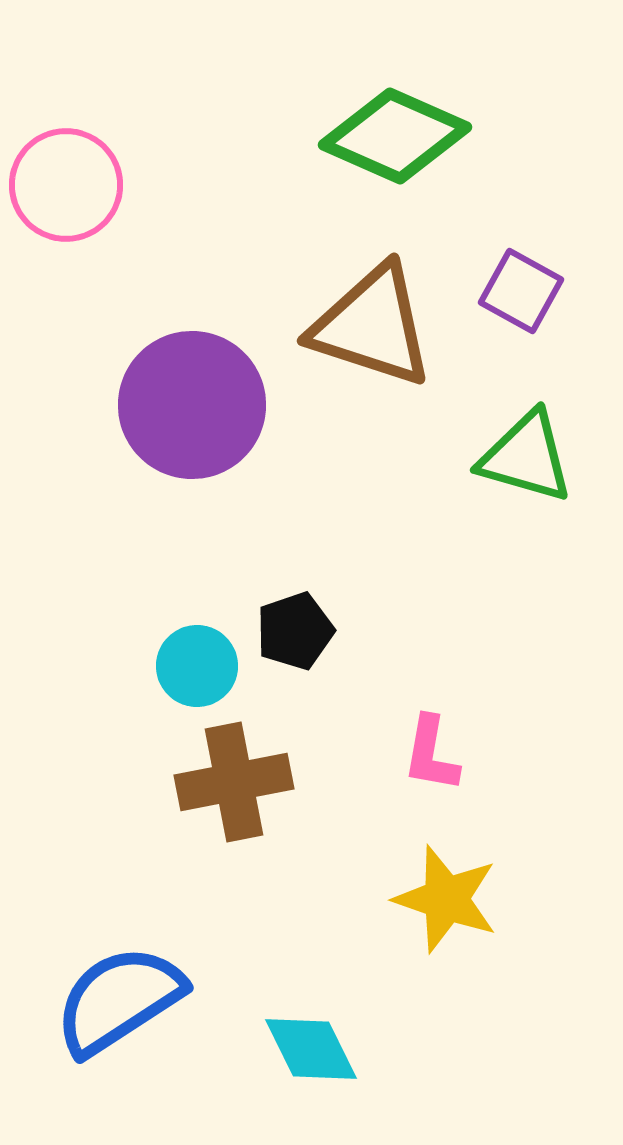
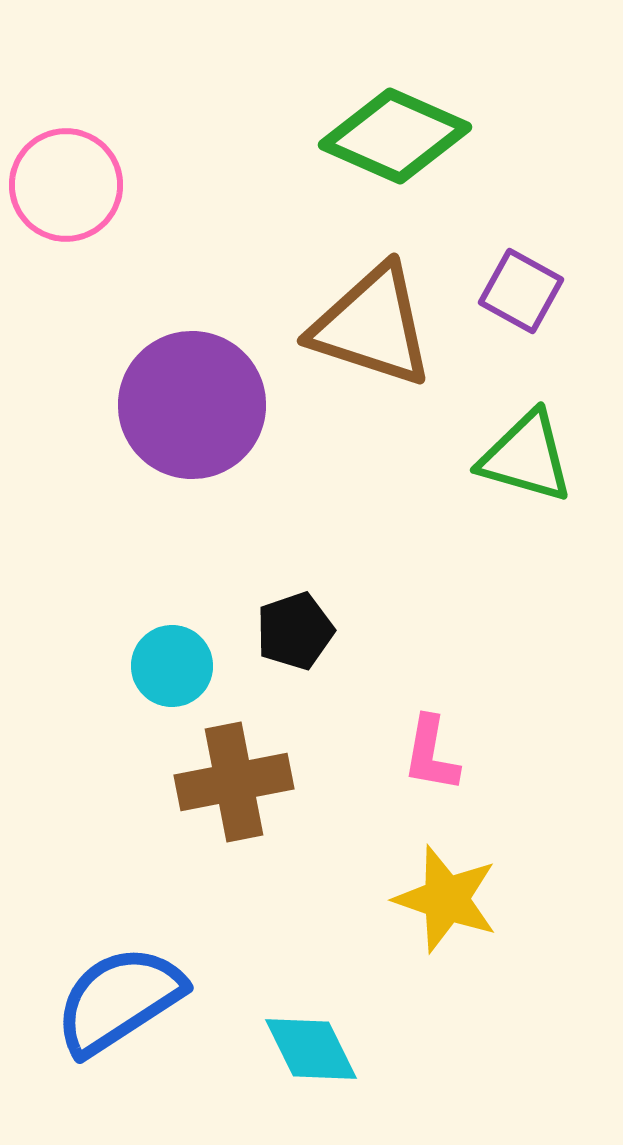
cyan circle: moved 25 px left
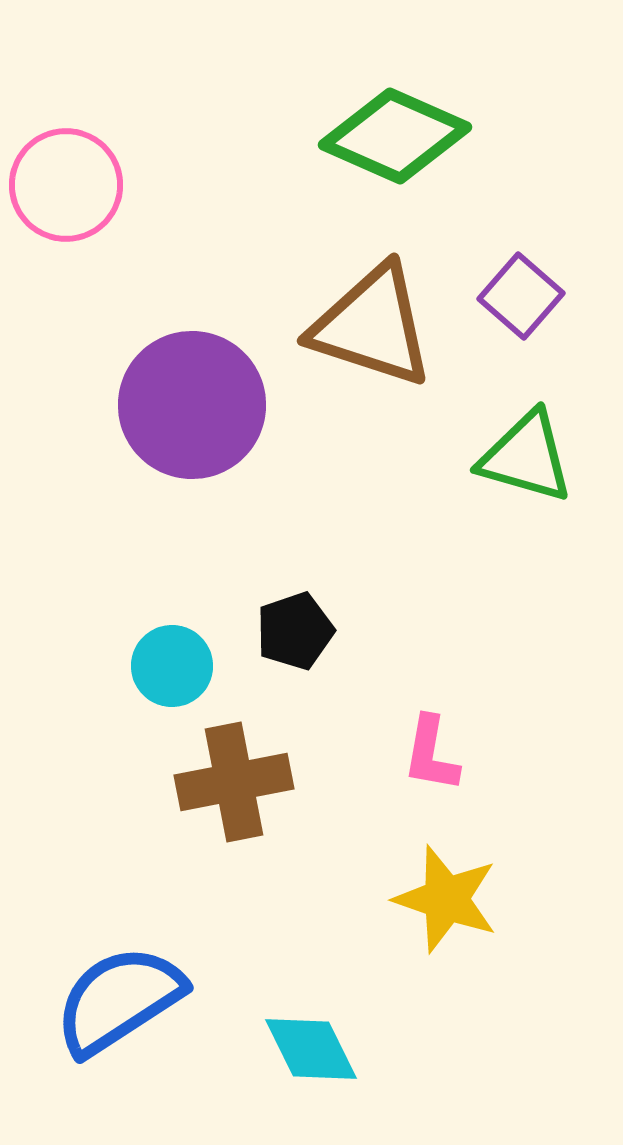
purple square: moved 5 px down; rotated 12 degrees clockwise
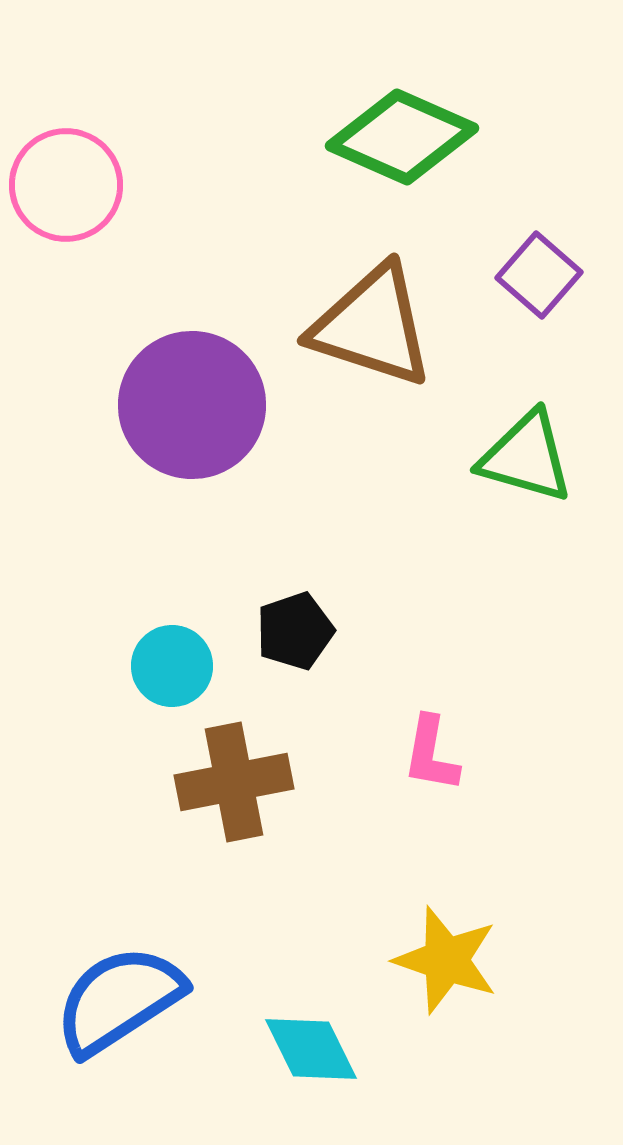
green diamond: moved 7 px right, 1 px down
purple square: moved 18 px right, 21 px up
yellow star: moved 61 px down
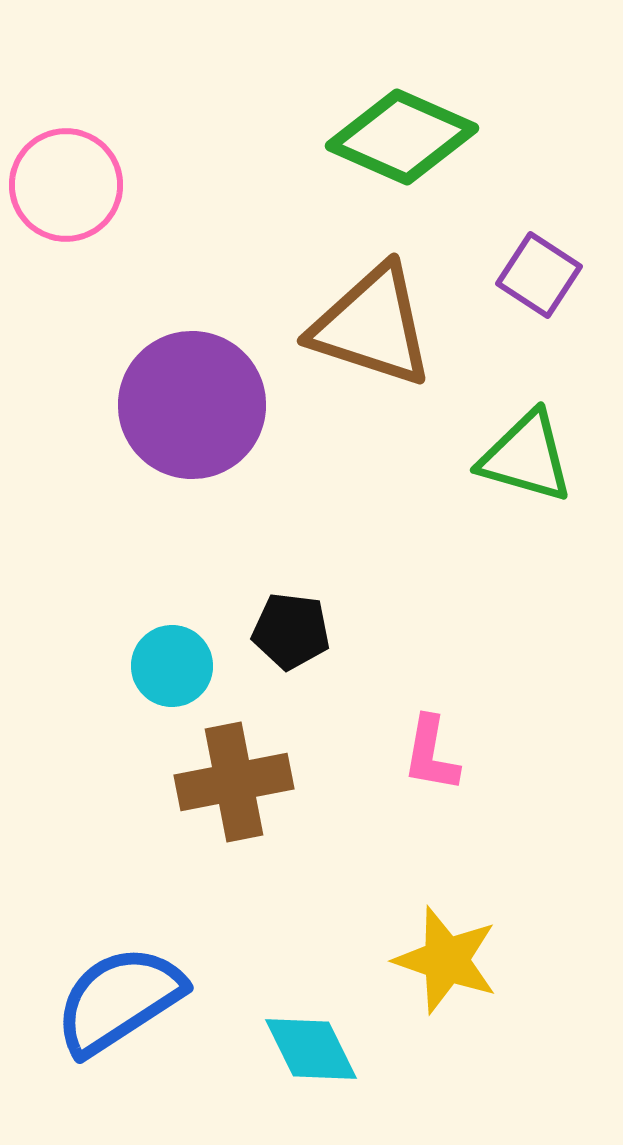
purple square: rotated 8 degrees counterclockwise
black pentagon: moved 4 px left; rotated 26 degrees clockwise
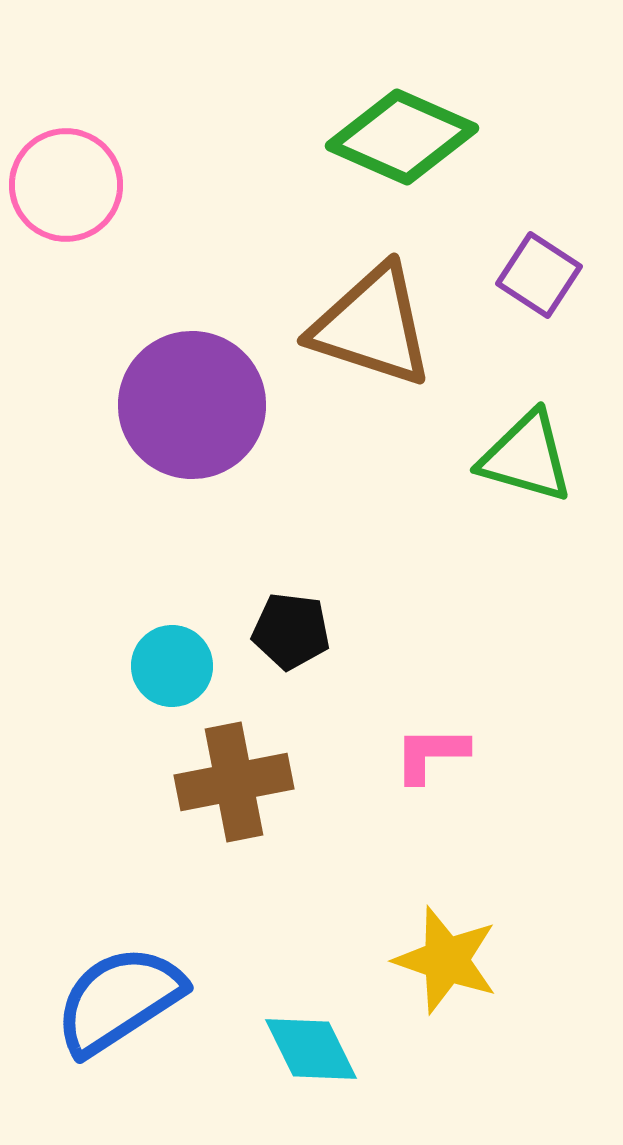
pink L-shape: rotated 80 degrees clockwise
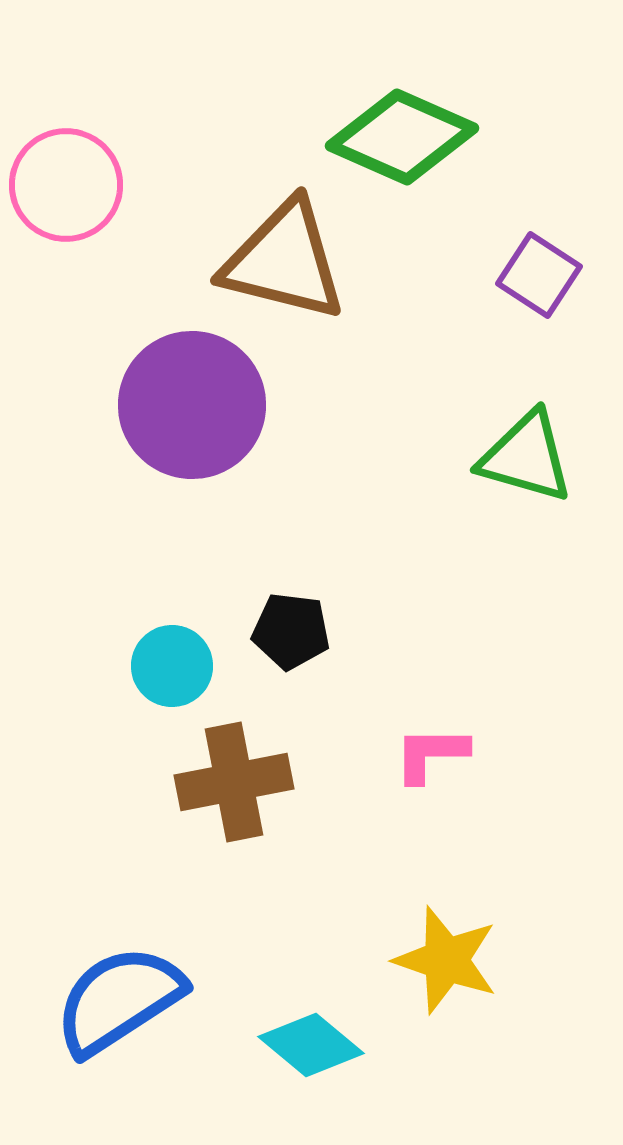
brown triangle: moved 88 px left, 65 px up; rotated 4 degrees counterclockwise
cyan diamond: moved 4 px up; rotated 24 degrees counterclockwise
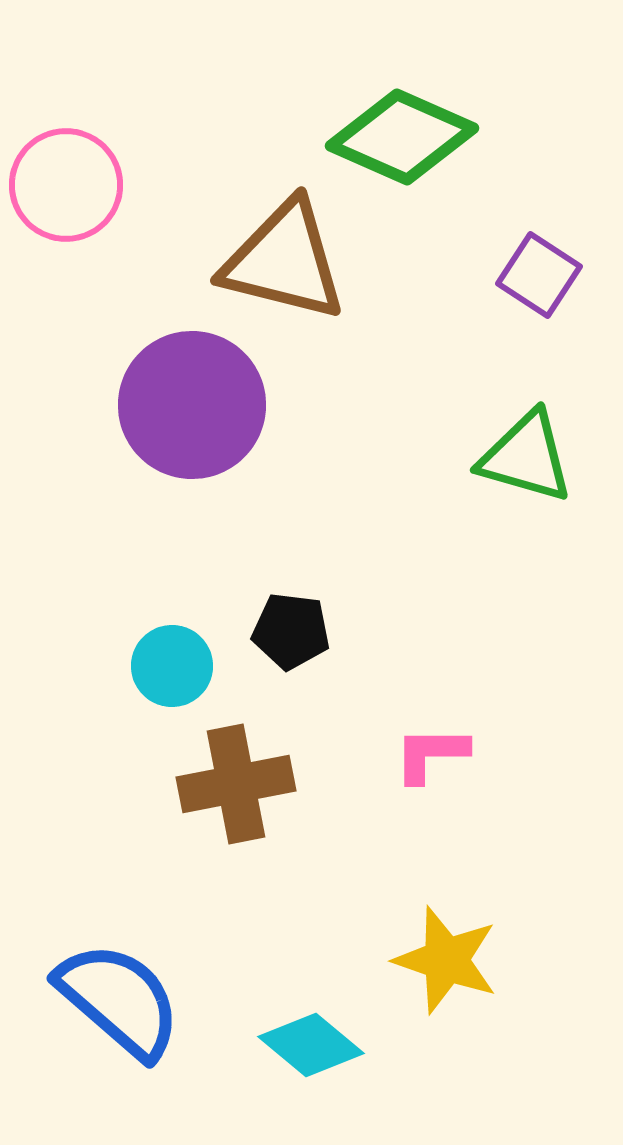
brown cross: moved 2 px right, 2 px down
blue semicircle: rotated 74 degrees clockwise
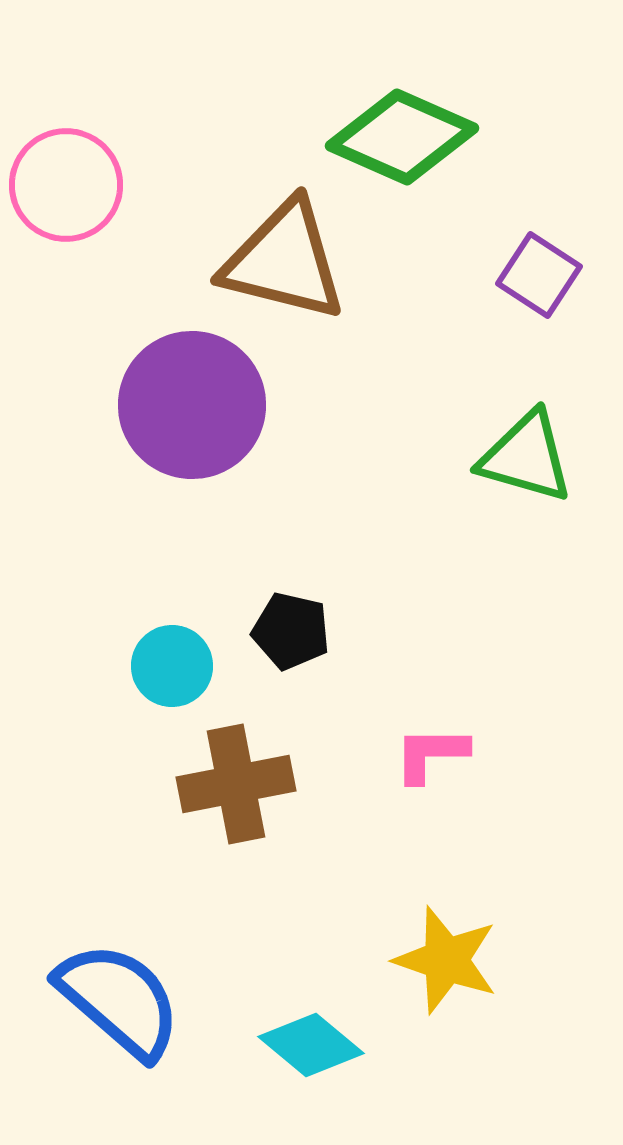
black pentagon: rotated 6 degrees clockwise
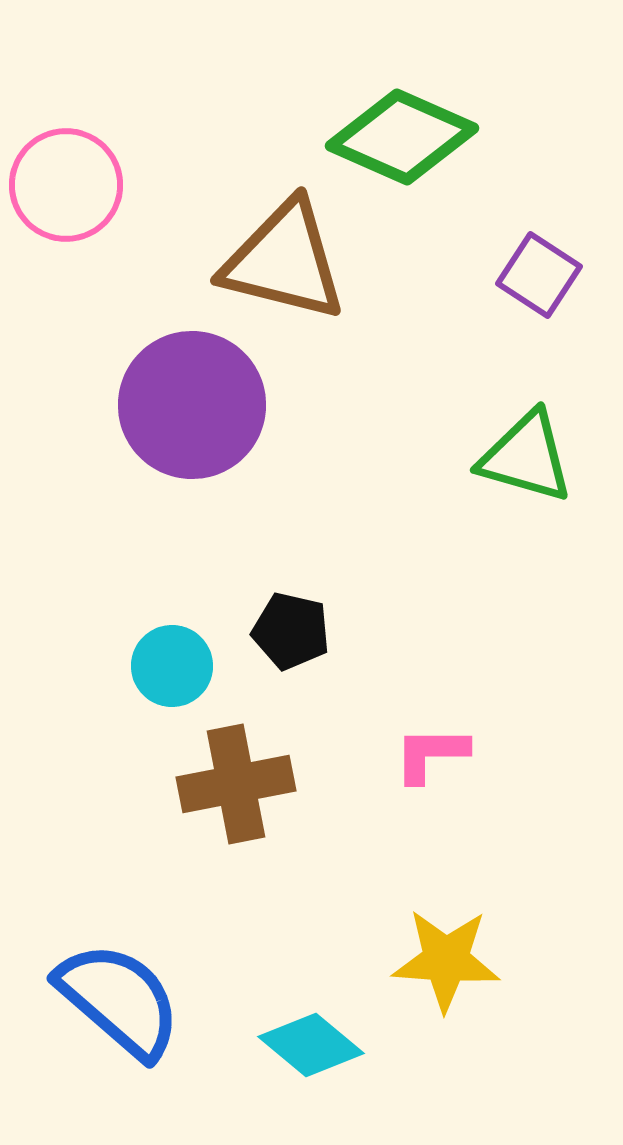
yellow star: rotated 15 degrees counterclockwise
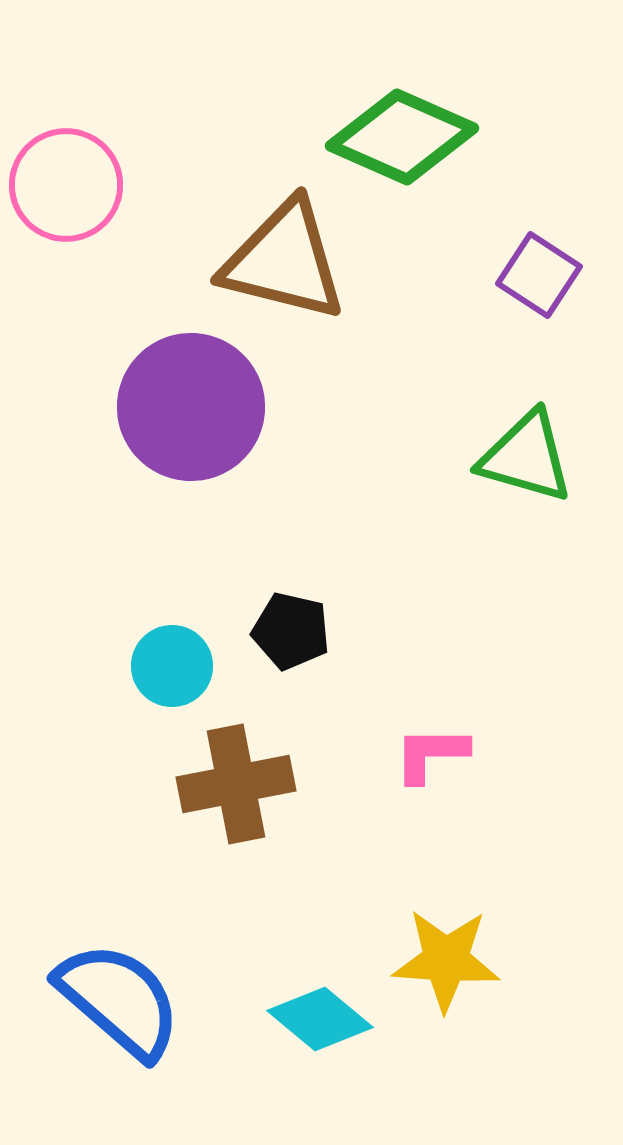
purple circle: moved 1 px left, 2 px down
cyan diamond: moved 9 px right, 26 px up
